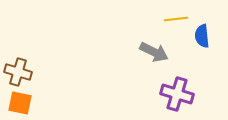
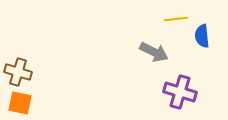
purple cross: moved 3 px right, 2 px up
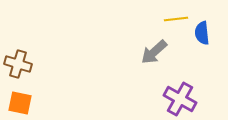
blue semicircle: moved 3 px up
gray arrow: rotated 112 degrees clockwise
brown cross: moved 8 px up
purple cross: moved 7 px down; rotated 12 degrees clockwise
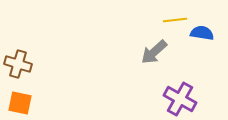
yellow line: moved 1 px left, 1 px down
blue semicircle: rotated 105 degrees clockwise
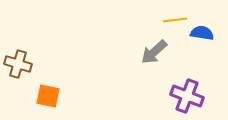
purple cross: moved 7 px right, 3 px up; rotated 8 degrees counterclockwise
orange square: moved 28 px right, 7 px up
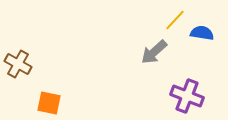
yellow line: rotated 40 degrees counterclockwise
brown cross: rotated 12 degrees clockwise
orange square: moved 1 px right, 7 px down
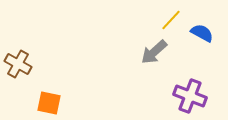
yellow line: moved 4 px left
blue semicircle: rotated 20 degrees clockwise
purple cross: moved 3 px right
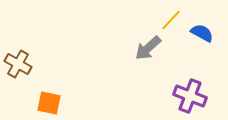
gray arrow: moved 6 px left, 4 px up
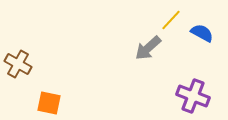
purple cross: moved 3 px right
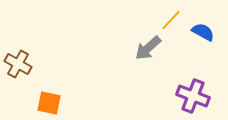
blue semicircle: moved 1 px right, 1 px up
